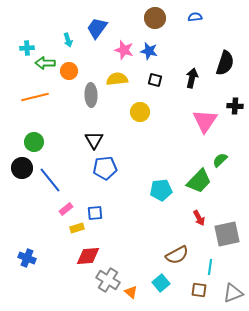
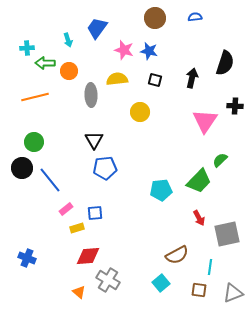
orange triangle: moved 52 px left
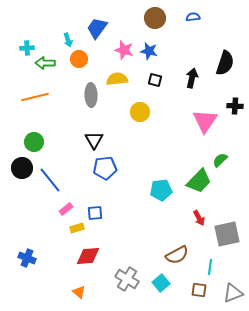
blue semicircle: moved 2 px left
orange circle: moved 10 px right, 12 px up
gray cross: moved 19 px right, 1 px up
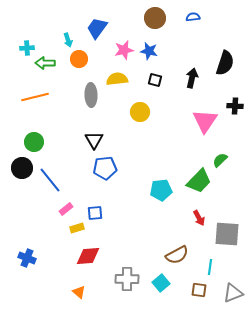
pink star: rotated 30 degrees counterclockwise
gray square: rotated 16 degrees clockwise
gray cross: rotated 30 degrees counterclockwise
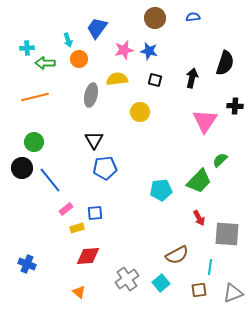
gray ellipse: rotated 15 degrees clockwise
blue cross: moved 6 px down
gray cross: rotated 35 degrees counterclockwise
brown square: rotated 14 degrees counterclockwise
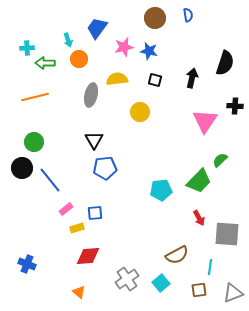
blue semicircle: moved 5 px left, 2 px up; rotated 88 degrees clockwise
pink star: moved 3 px up
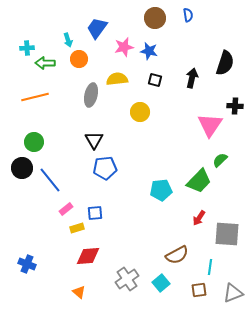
pink triangle: moved 5 px right, 4 px down
red arrow: rotated 63 degrees clockwise
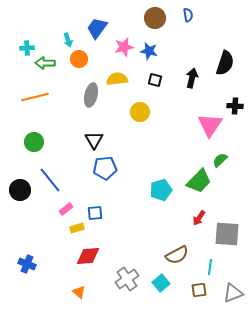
black circle: moved 2 px left, 22 px down
cyan pentagon: rotated 10 degrees counterclockwise
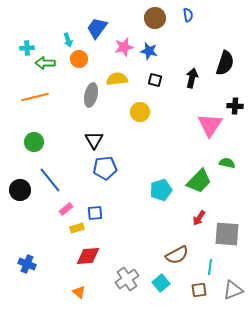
green semicircle: moved 7 px right, 3 px down; rotated 56 degrees clockwise
gray triangle: moved 3 px up
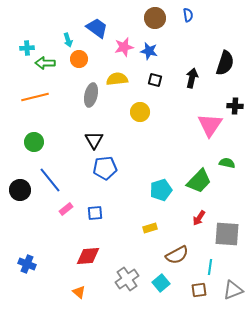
blue trapezoid: rotated 90 degrees clockwise
yellow rectangle: moved 73 px right
